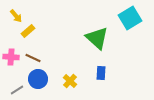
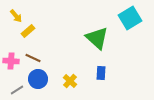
pink cross: moved 4 px down
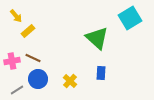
pink cross: moved 1 px right; rotated 14 degrees counterclockwise
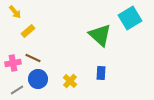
yellow arrow: moved 1 px left, 4 px up
green triangle: moved 3 px right, 3 px up
pink cross: moved 1 px right, 2 px down
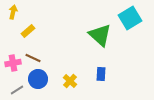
yellow arrow: moved 2 px left; rotated 128 degrees counterclockwise
blue rectangle: moved 1 px down
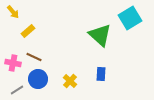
yellow arrow: rotated 128 degrees clockwise
brown line: moved 1 px right, 1 px up
pink cross: rotated 21 degrees clockwise
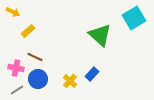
yellow arrow: rotated 24 degrees counterclockwise
cyan square: moved 4 px right
brown line: moved 1 px right
pink cross: moved 3 px right, 5 px down
blue rectangle: moved 9 px left; rotated 40 degrees clockwise
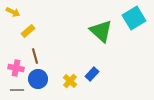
green triangle: moved 1 px right, 4 px up
brown line: moved 1 px up; rotated 49 degrees clockwise
gray line: rotated 32 degrees clockwise
